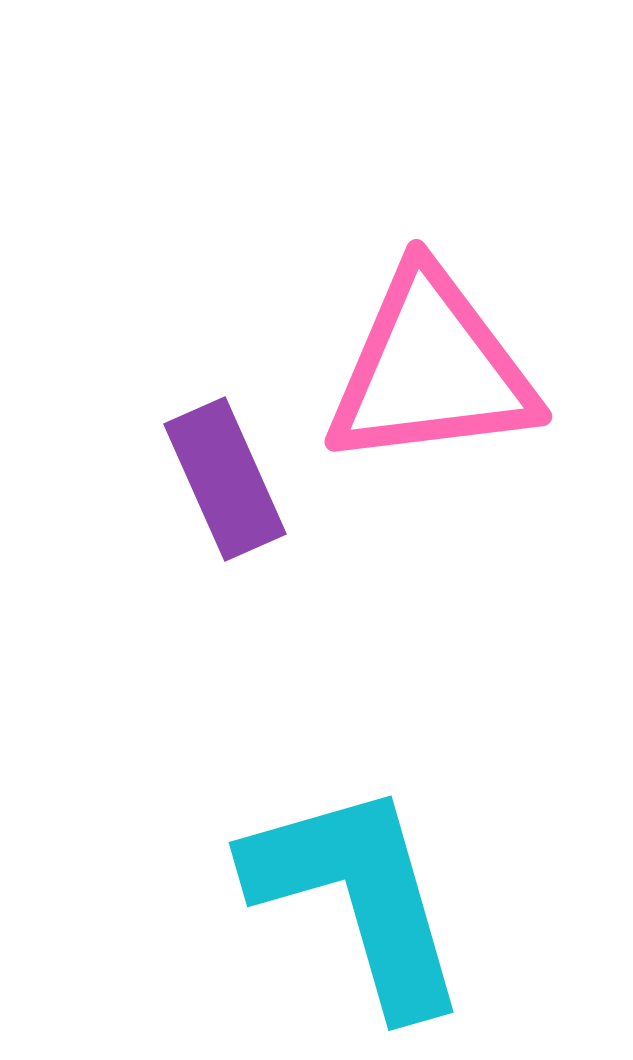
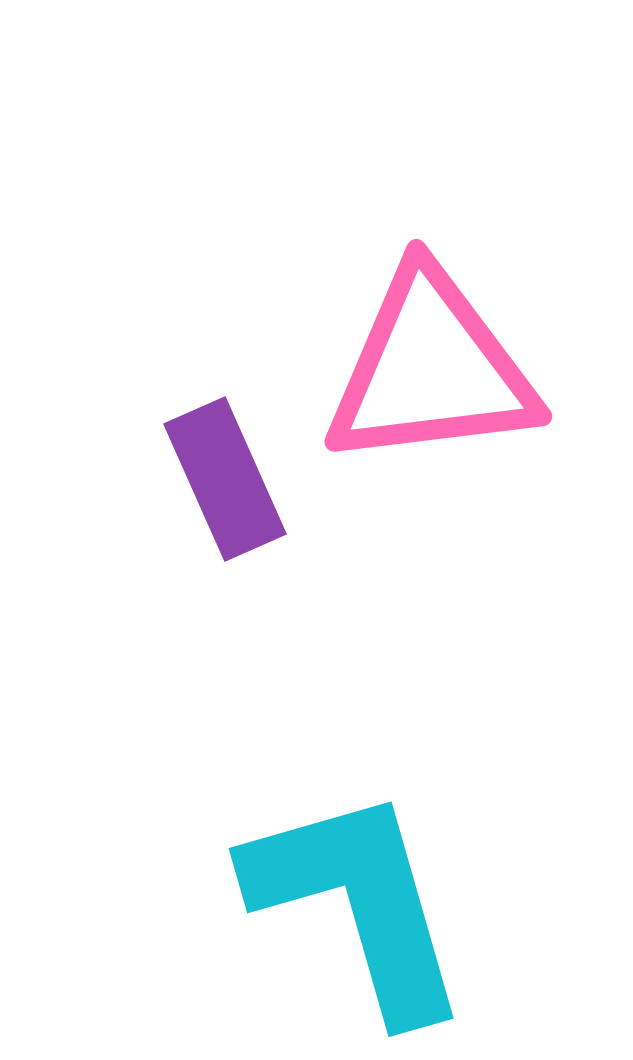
cyan L-shape: moved 6 px down
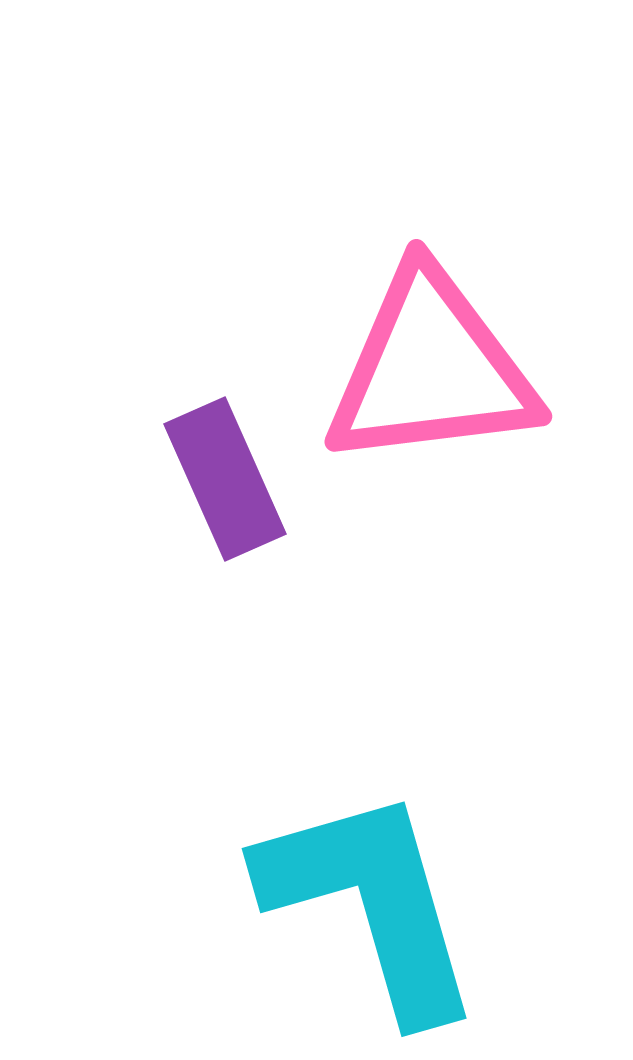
cyan L-shape: moved 13 px right
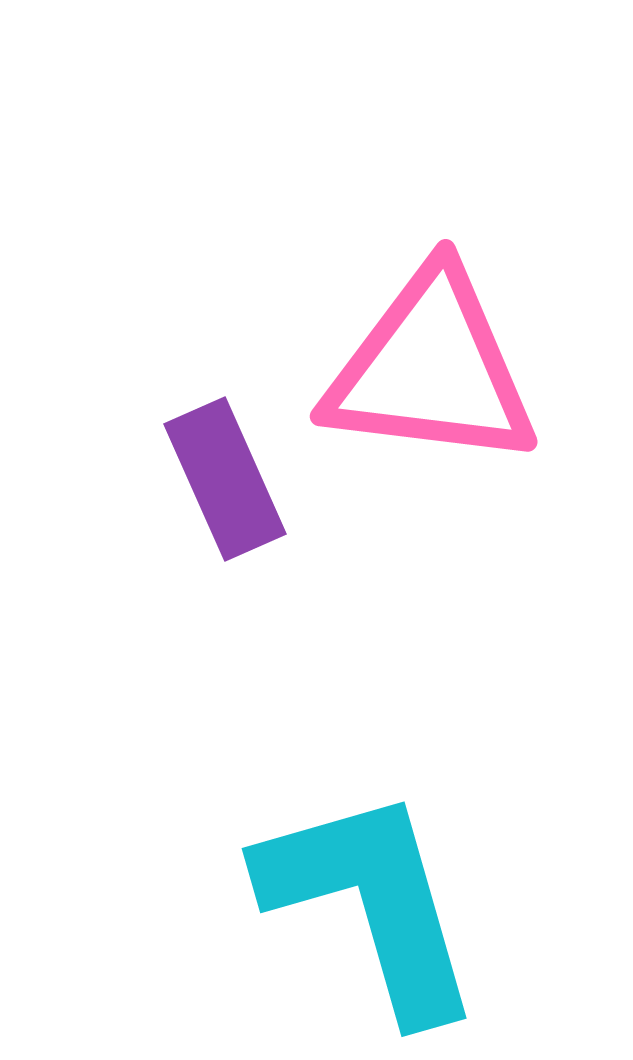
pink triangle: rotated 14 degrees clockwise
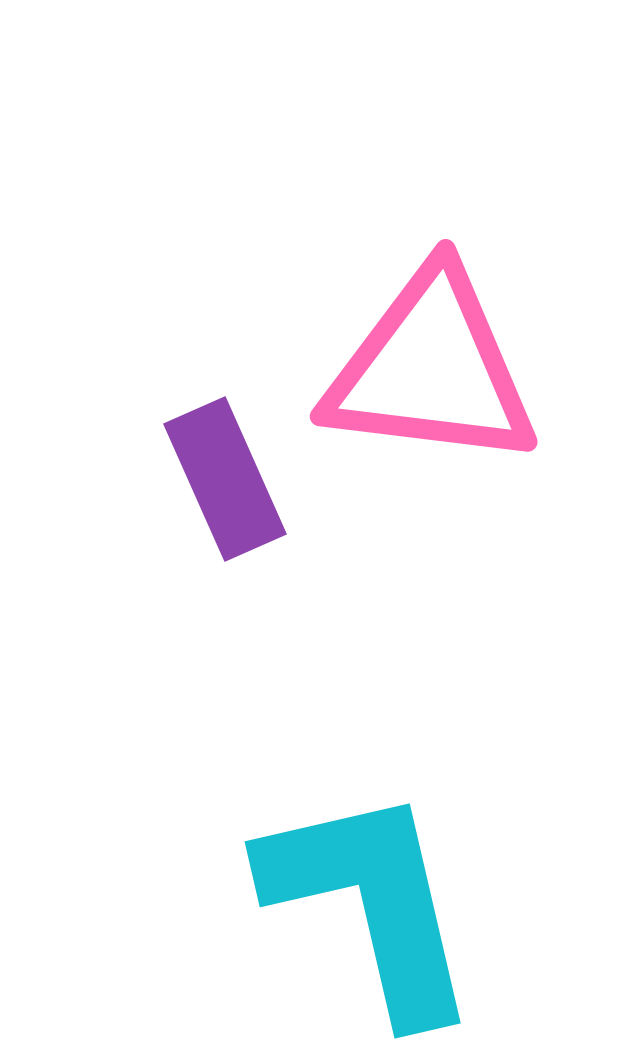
cyan L-shape: rotated 3 degrees clockwise
